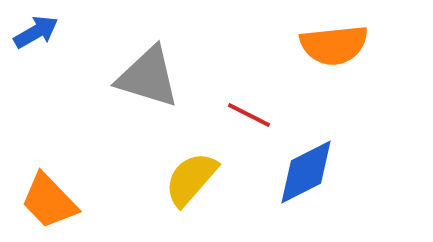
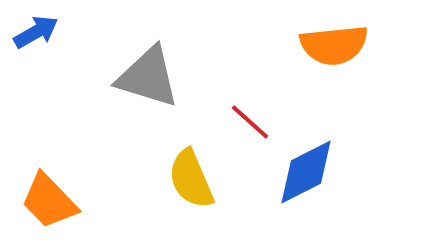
red line: moved 1 px right, 7 px down; rotated 15 degrees clockwise
yellow semicircle: rotated 64 degrees counterclockwise
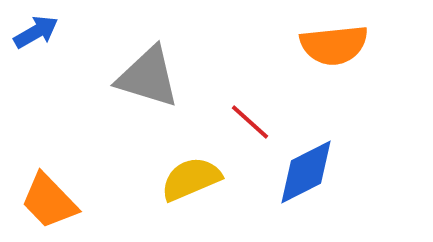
yellow semicircle: rotated 90 degrees clockwise
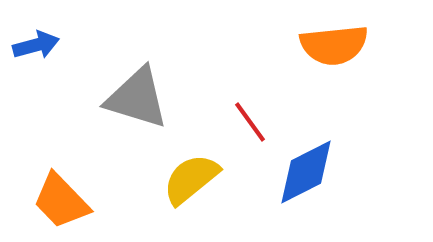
blue arrow: moved 13 px down; rotated 15 degrees clockwise
gray triangle: moved 11 px left, 21 px down
red line: rotated 12 degrees clockwise
yellow semicircle: rotated 16 degrees counterclockwise
orange trapezoid: moved 12 px right
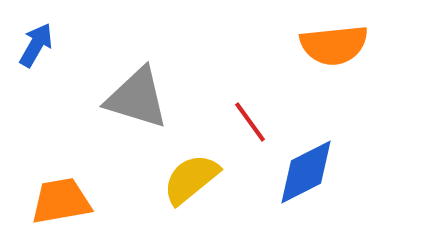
blue arrow: rotated 45 degrees counterclockwise
orange trapezoid: rotated 124 degrees clockwise
